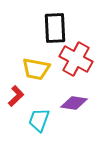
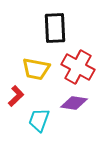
red cross: moved 2 px right, 8 px down
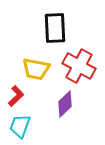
red cross: moved 1 px right, 1 px up
purple diamond: moved 9 px left, 1 px down; rotated 52 degrees counterclockwise
cyan trapezoid: moved 19 px left, 6 px down
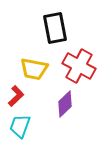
black rectangle: rotated 8 degrees counterclockwise
yellow trapezoid: moved 2 px left
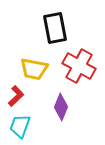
purple diamond: moved 4 px left, 3 px down; rotated 24 degrees counterclockwise
